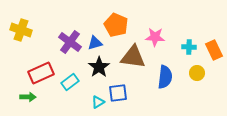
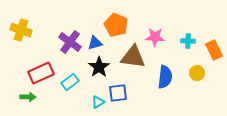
cyan cross: moved 1 px left, 6 px up
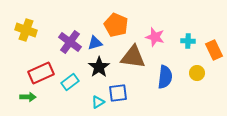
yellow cross: moved 5 px right
pink star: rotated 12 degrees clockwise
